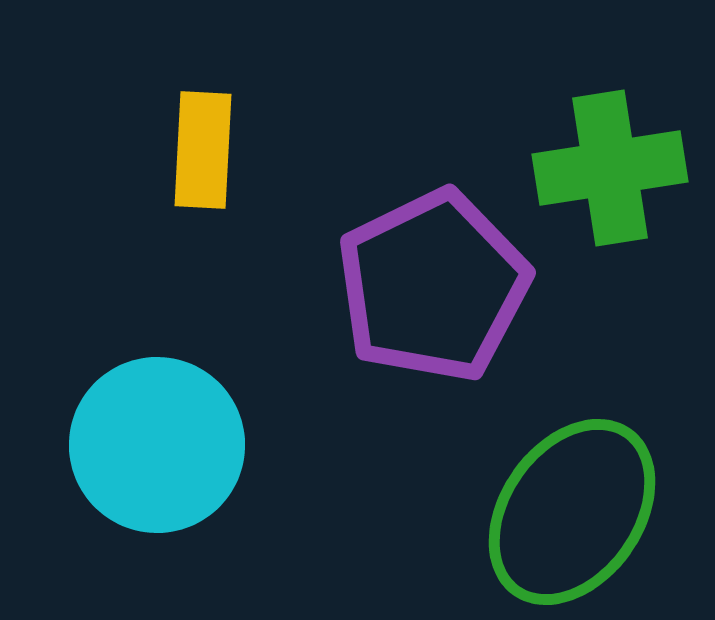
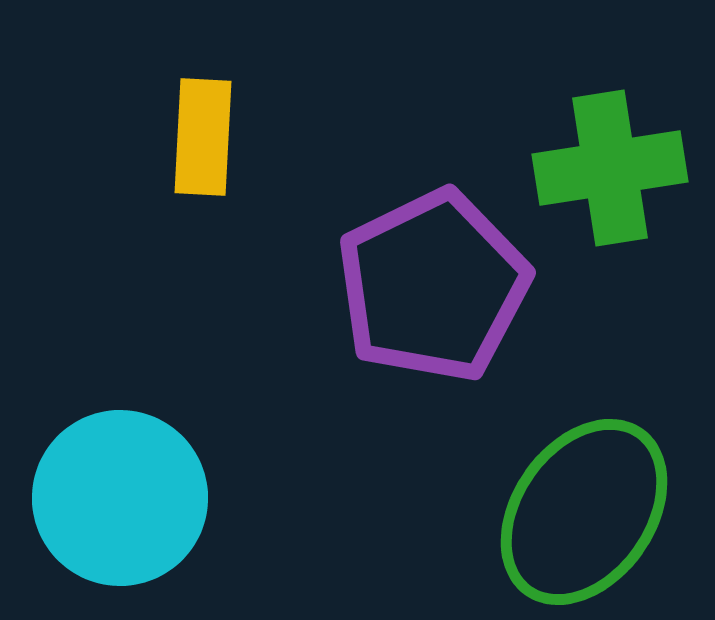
yellow rectangle: moved 13 px up
cyan circle: moved 37 px left, 53 px down
green ellipse: moved 12 px right
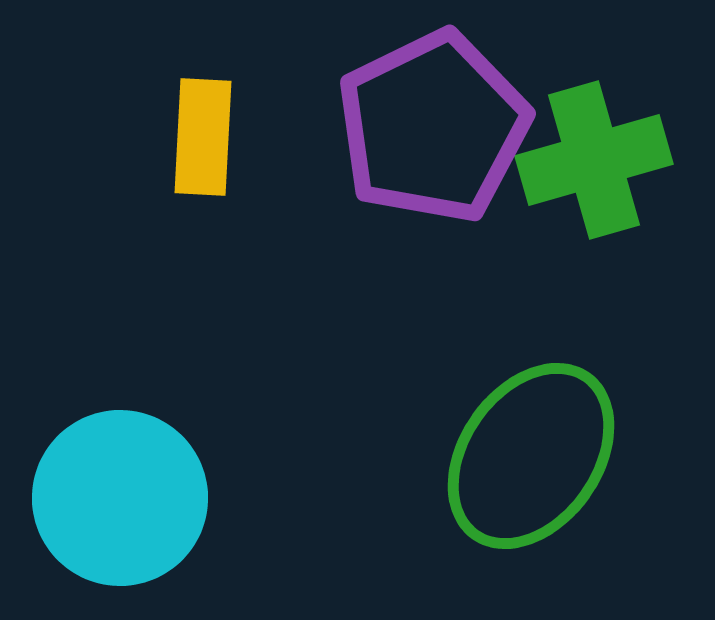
green cross: moved 16 px left, 8 px up; rotated 7 degrees counterclockwise
purple pentagon: moved 159 px up
green ellipse: moved 53 px left, 56 px up
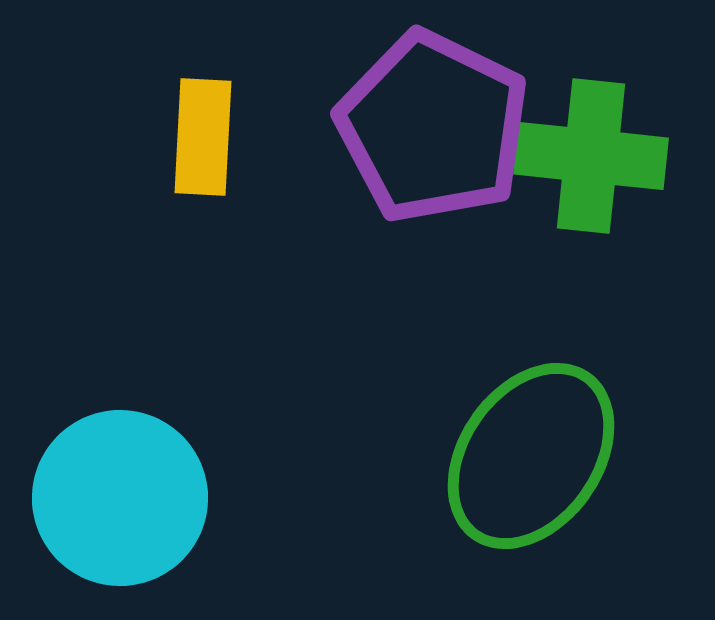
purple pentagon: rotated 20 degrees counterclockwise
green cross: moved 3 px left, 4 px up; rotated 22 degrees clockwise
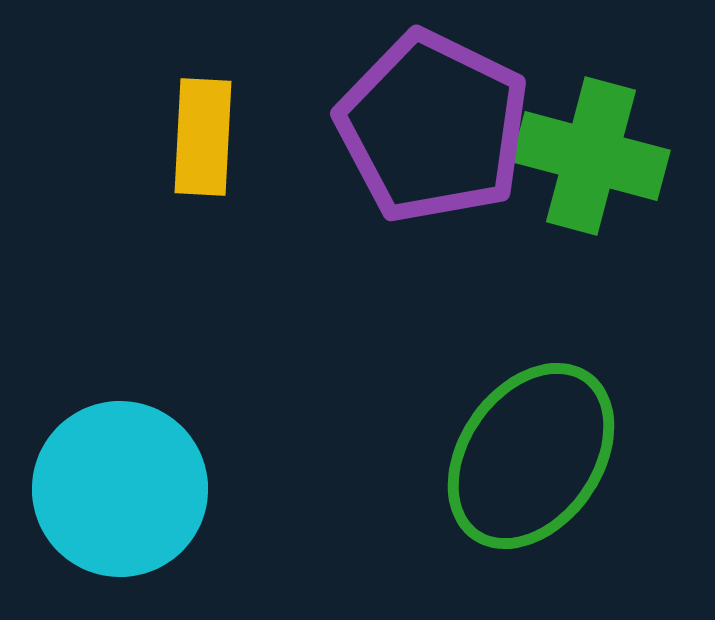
green cross: rotated 9 degrees clockwise
cyan circle: moved 9 px up
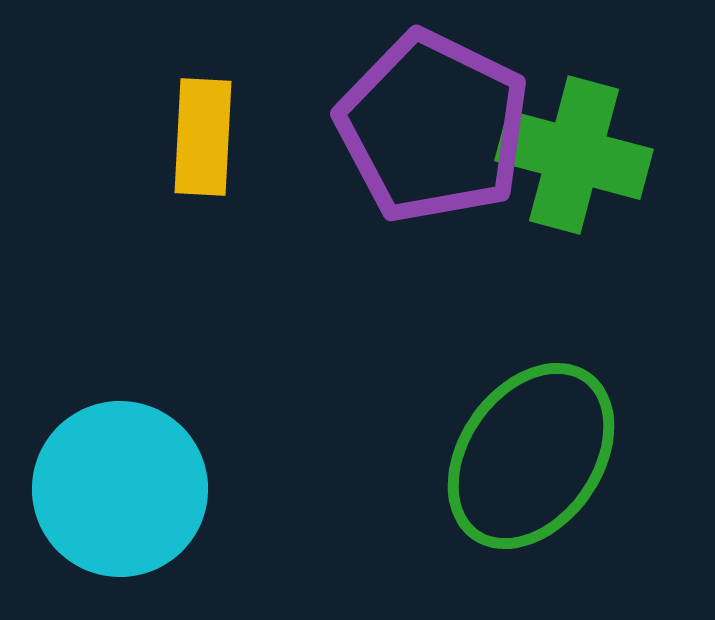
green cross: moved 17 px left, 1 px up
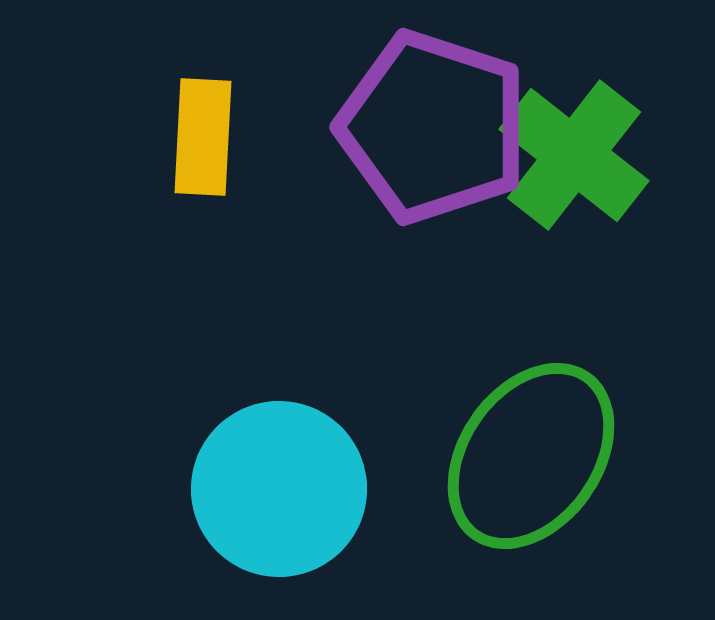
purple pentagon: rotated 8 degrees counterclockwise
green cross: rotated 23 degrees clockwise
cyan circle: moved 159 px right
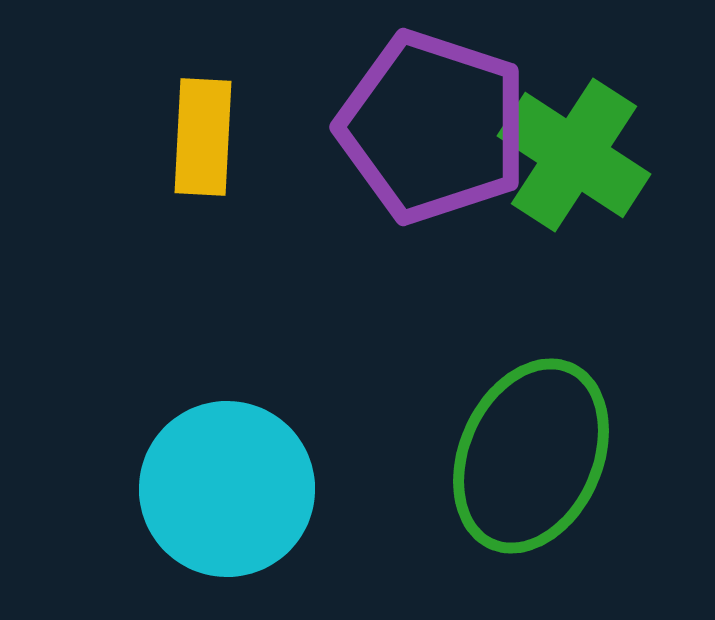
green cross: rotated 5 degrees counterclockwise
green ellipse: rotated 11 degrees counterclockwise
cyan circle: moved 52 px left
